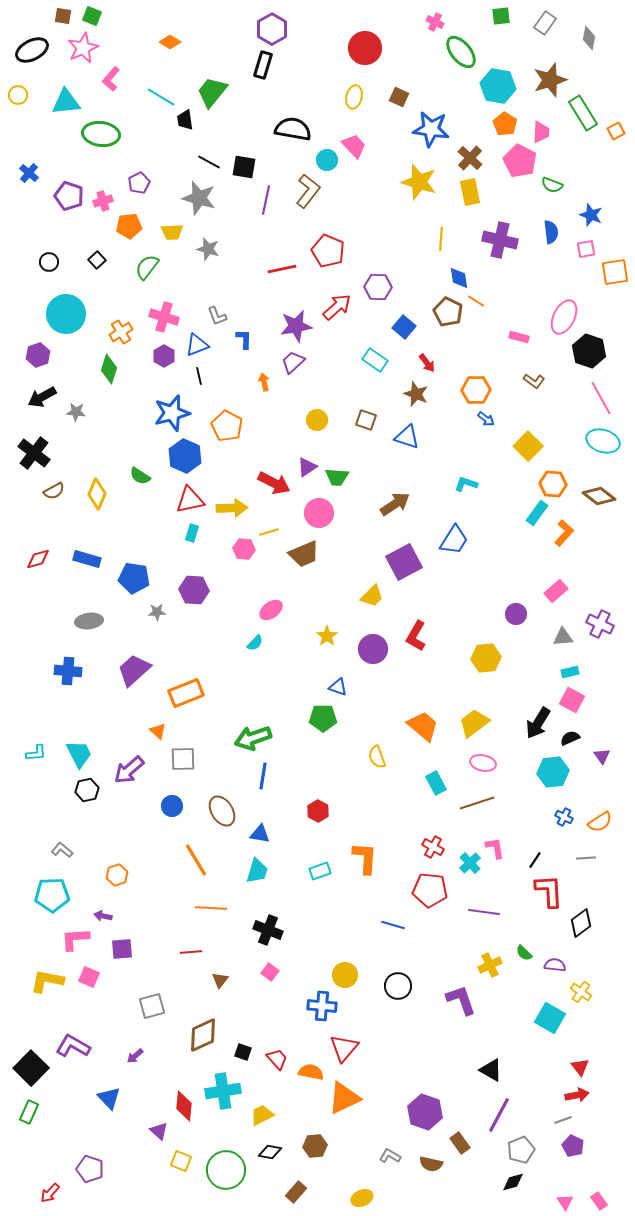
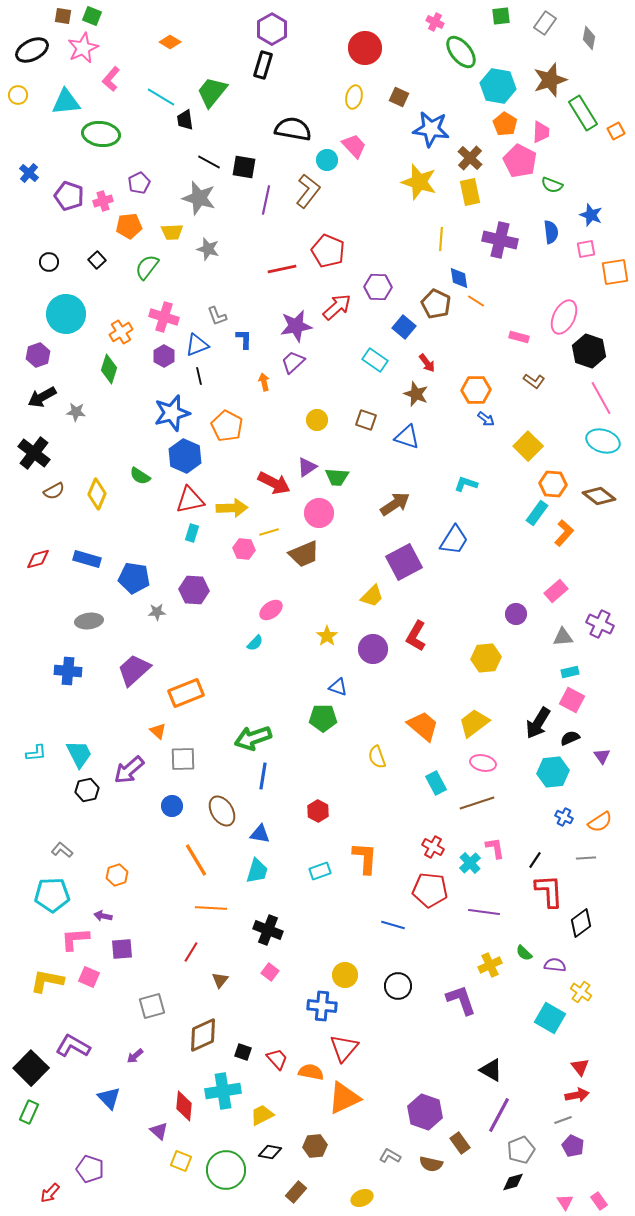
brown pentagon at (448, 312): moved 12 px left, 8 px up
red line at (191, 952): rotated 55 degrees counterclockwise
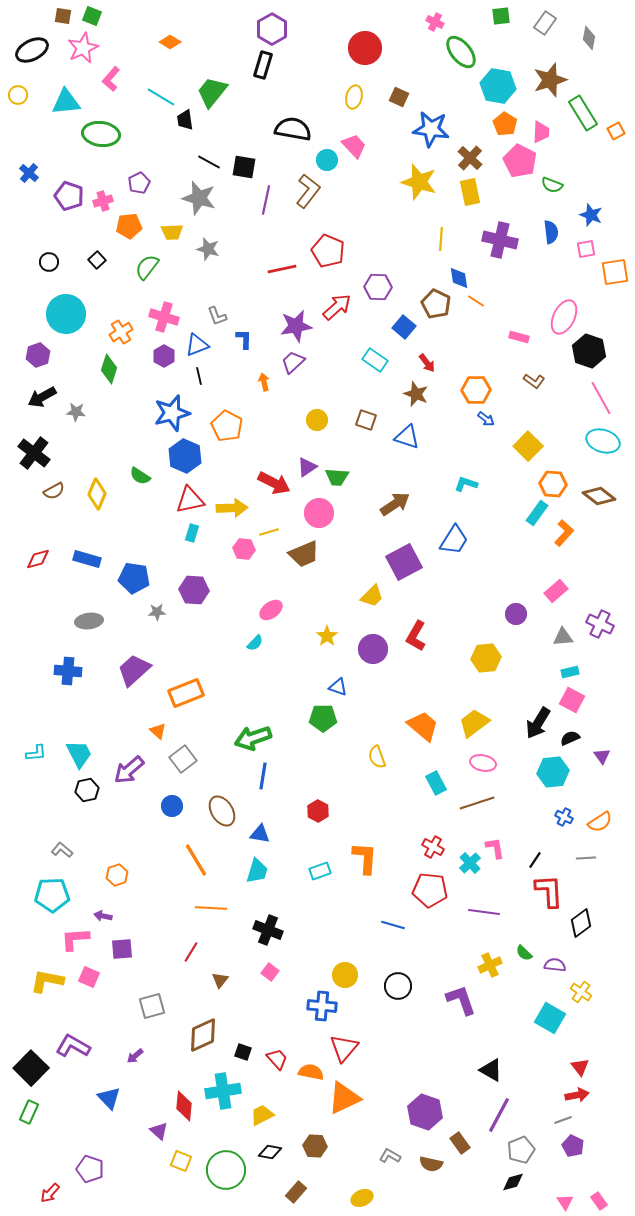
gray square at (183, 759): rotated 36 degrees counterclockwise
brown hexagon at (315, 1146): rotated 10 degrees clockwise
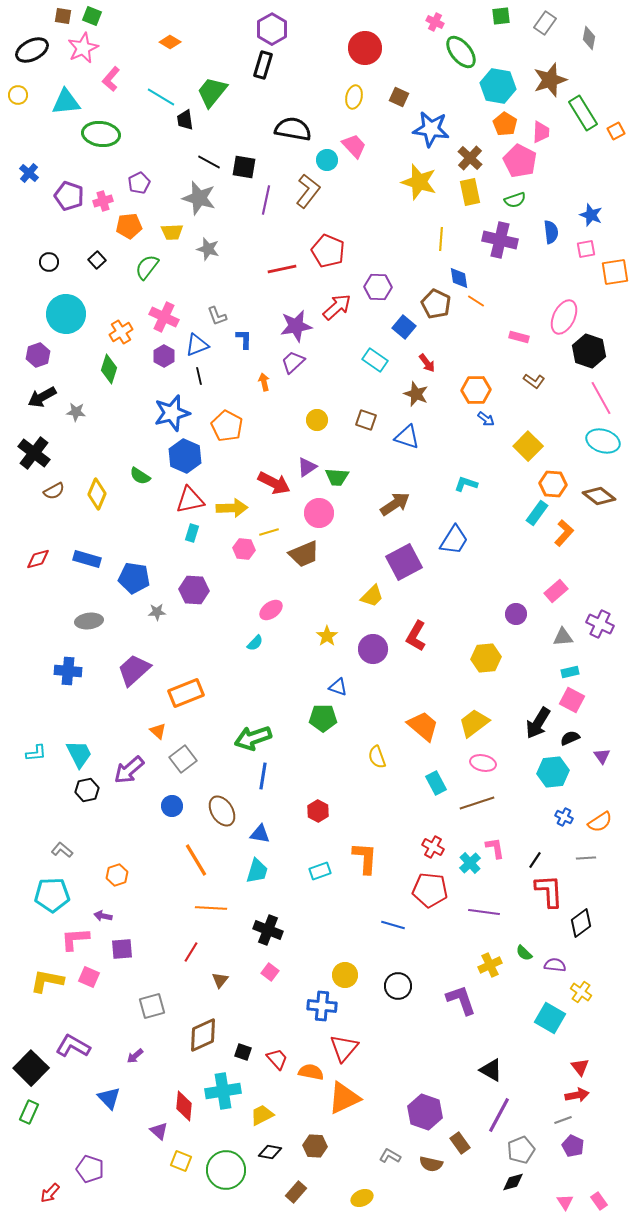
green semicircle at (552, 185): moved 37 px left, 15 px down; rotated 40 degrees counterclockwise
pink cross at (164, 317): rotated 8 degrees clockwise
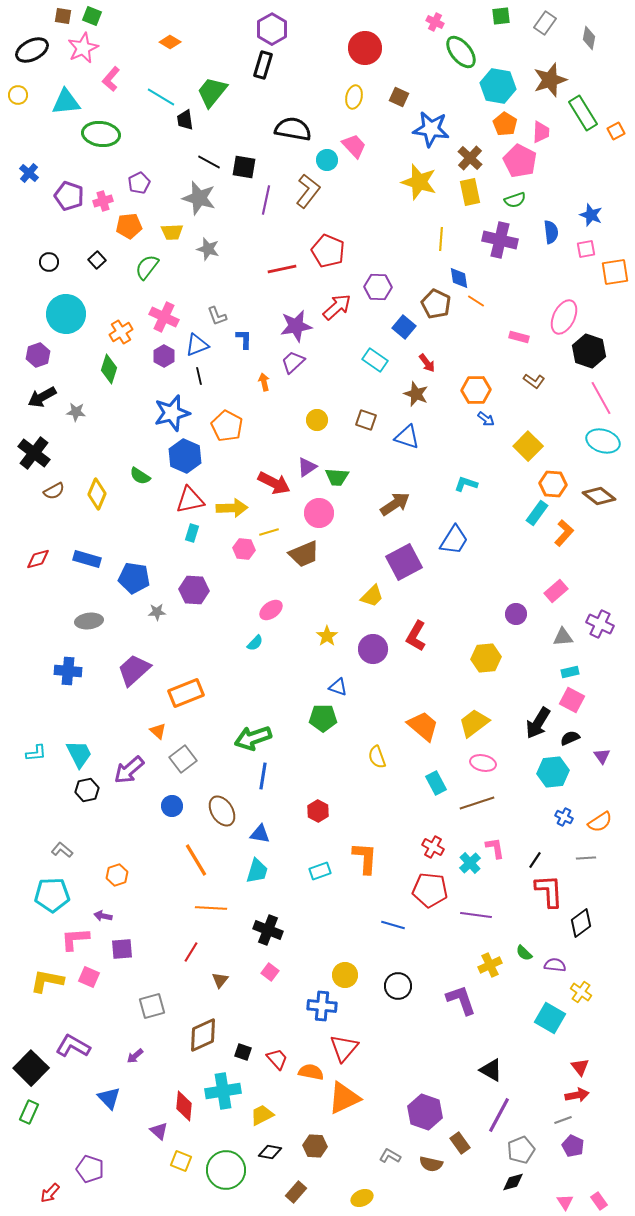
purple line at (484, 912): moved 8 px left, 3 px down
